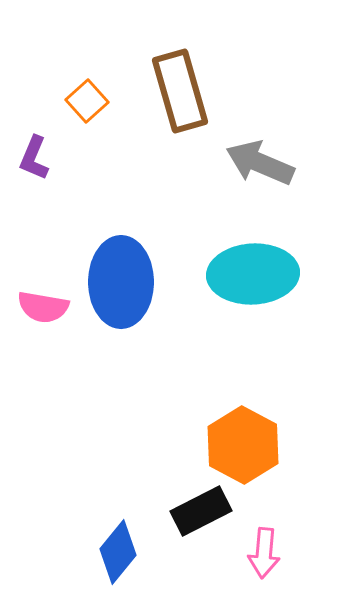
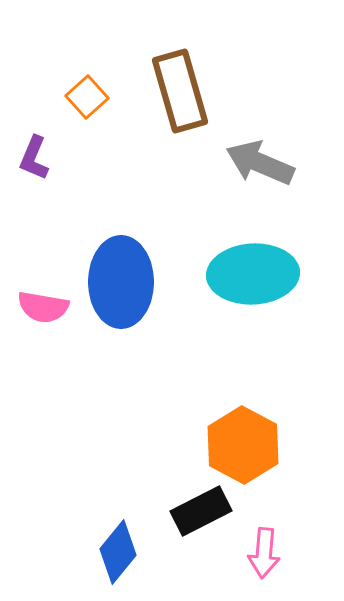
orange square: moved 4 px up
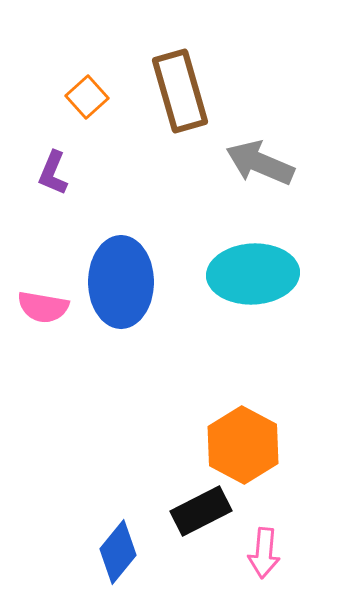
purple L-shape: moved 19 px right, 15 px down
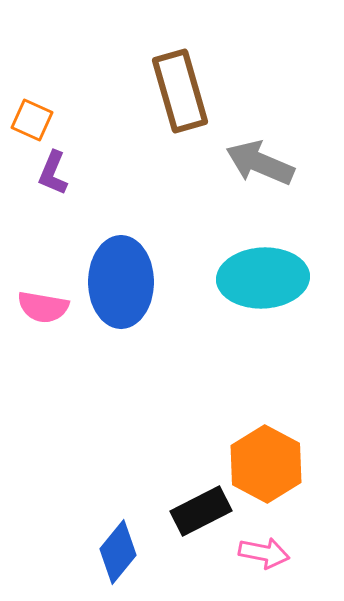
orange square: moved 55 px left, 23 px down; rotated 24 degrees counterclockwise
cyan ellipse: moved 10 px right, 4 px down
orange hexagon: moved 23 px right, 19 px down
pink arrow: rotated 84 degrees counterclockwise
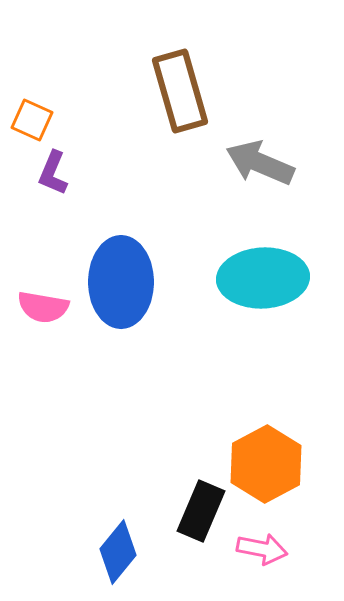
orange hexagon: rotated 4 degrees clockwise
black rectangle: rotated 40 degrees counterclockwise
pink arrow: moved 2 px left, 4 px up
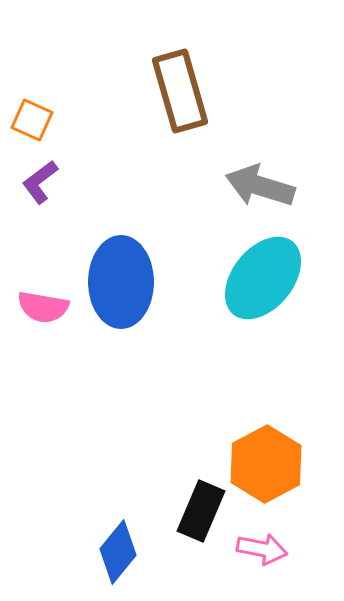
gray arrow: moved 23 px down; rotated 6 degrees counterclockwise
purple L-shape: moved 13 px left, 9 px down; rotated 30 degrees clockwise
cyan ellipse: rotated 48 degrees counterclockwise
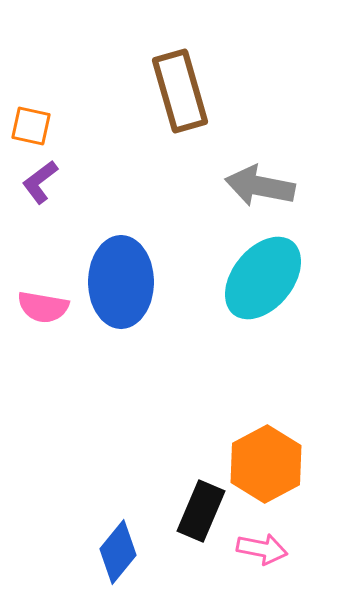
orange square: moved 1 px left, 6 px down; rotated 12 degrees counterclockwise
gray arrow: rotated 6 degrees counterclockwise
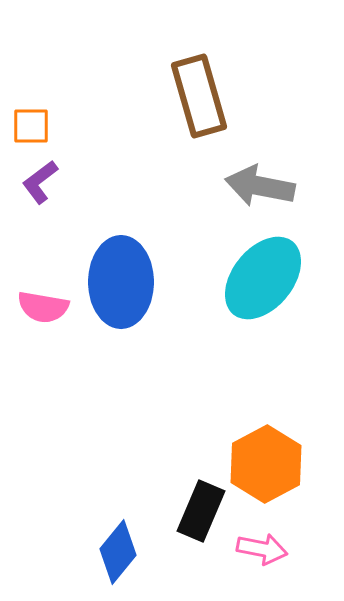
brown rectangle: moved 19 px right, 5 px down
orange square: rotated 12 degrees counterclockwise
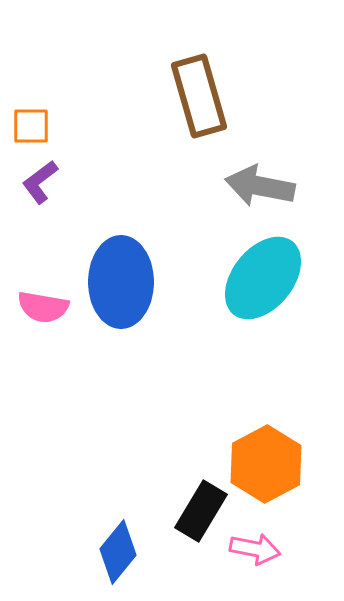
black rectangle: rotated 8 degrees clockwise
pink arrow: moved 7 px left
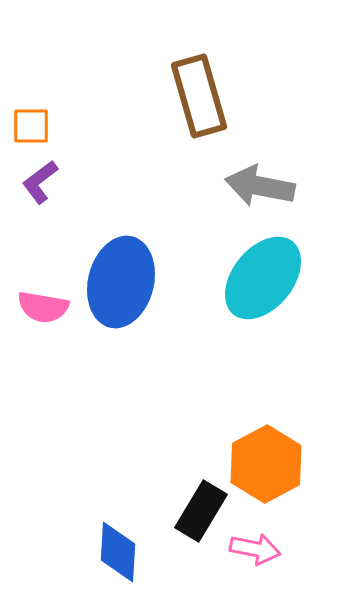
blue ellipse: rotated 14 degrees clockwise
blue diamond: rotated 36 degrees counterclockwise
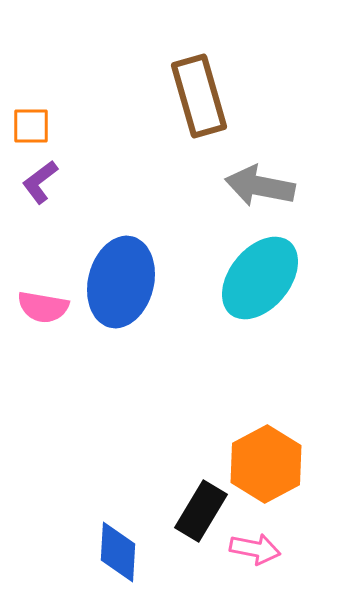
cyan ellipse: moved 3 px left
